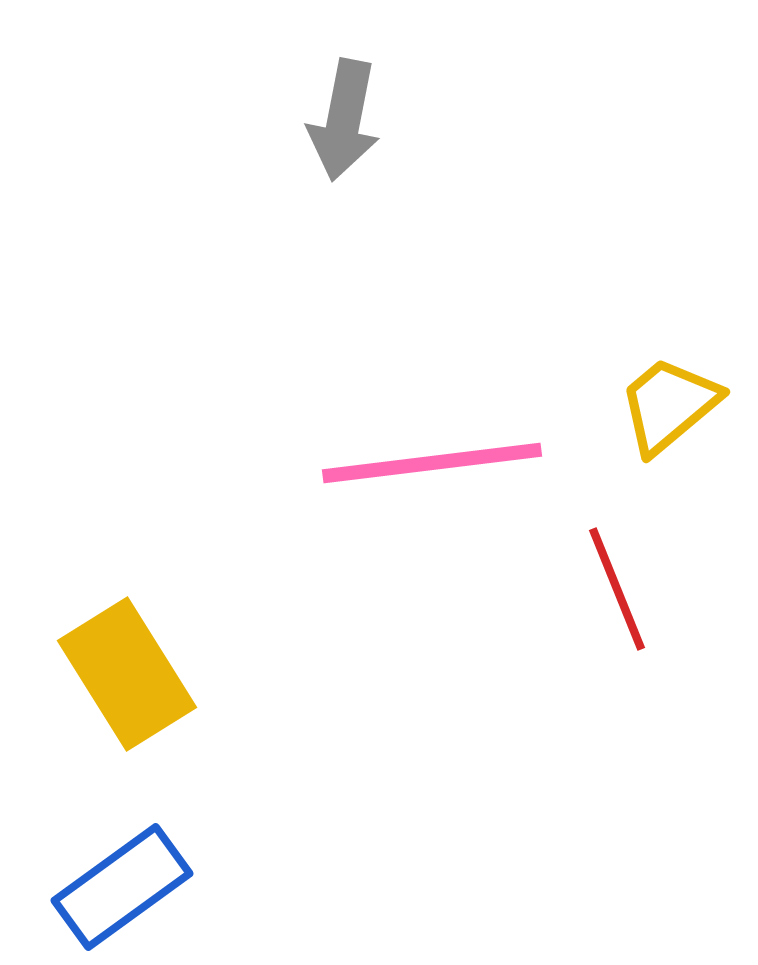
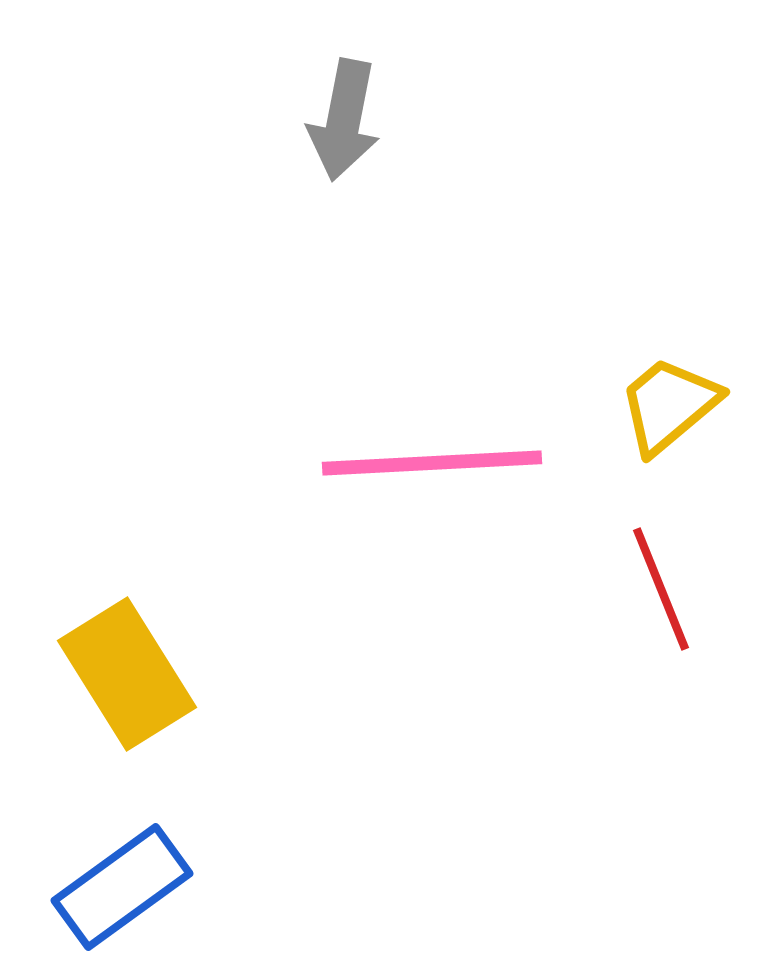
pink line: rotated 4 degrees clockwise
red line: moved 44 px right
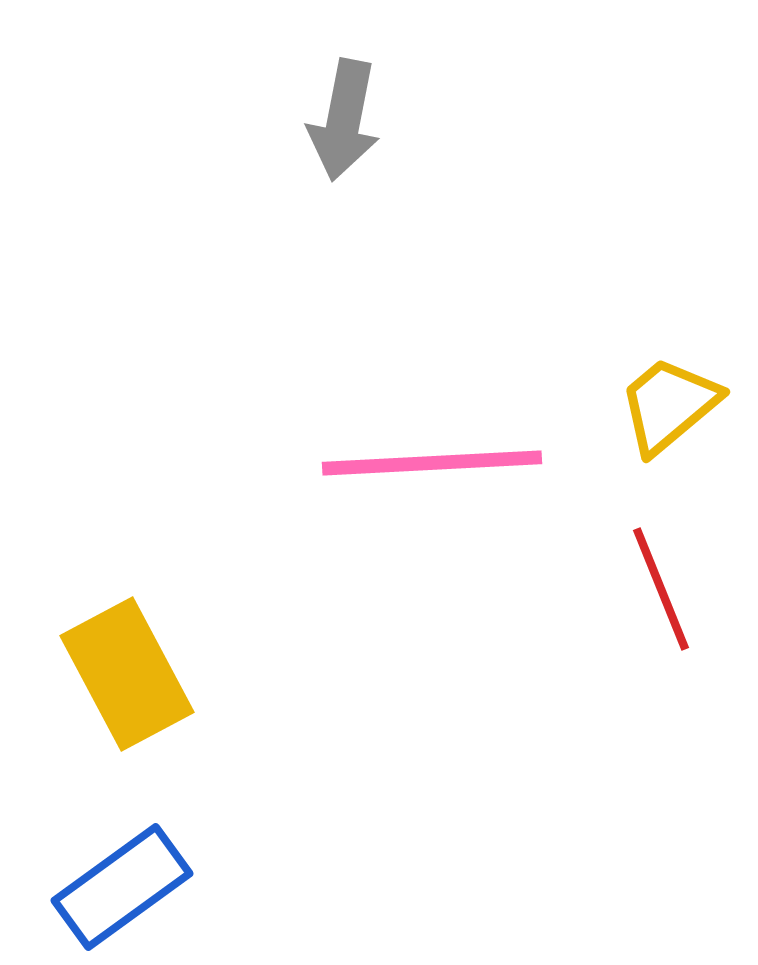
yellow rectangle: rotated 4 degrees clockwise
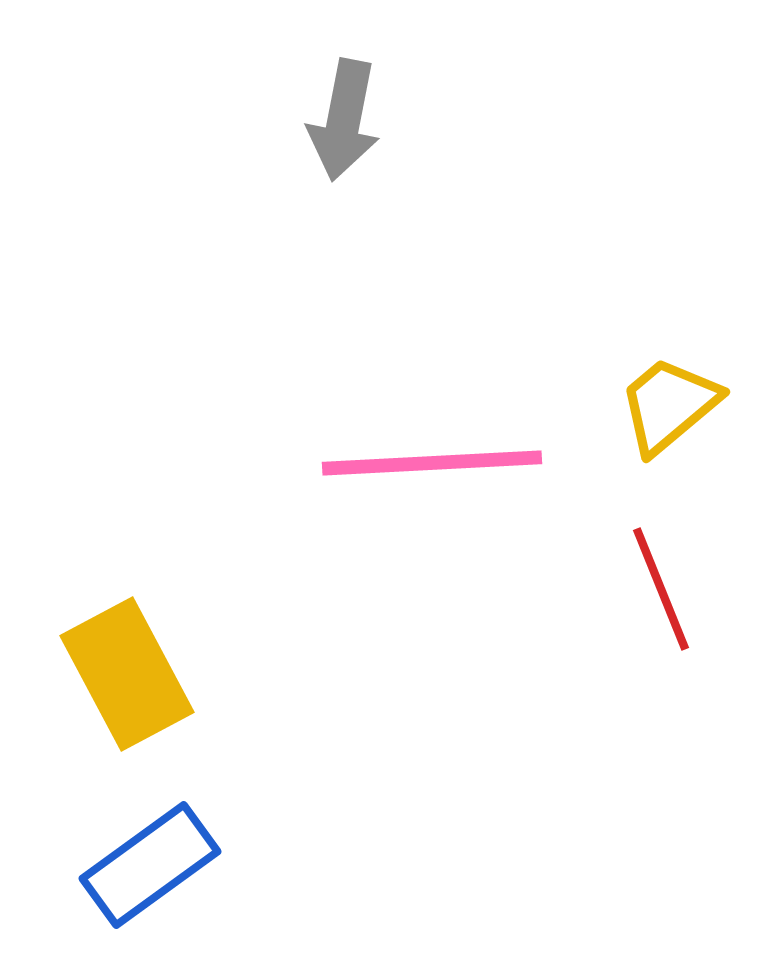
blue rectangle: moved 28 px right, 22 px up
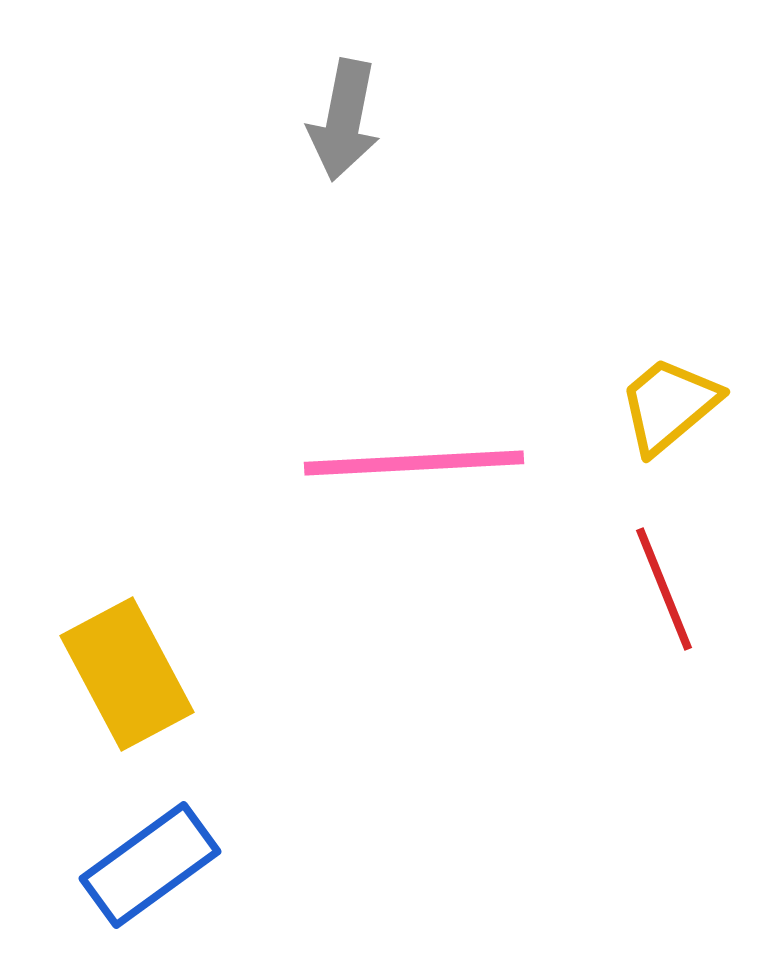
pink line: moved 18 px left
red line: moved 3 px right
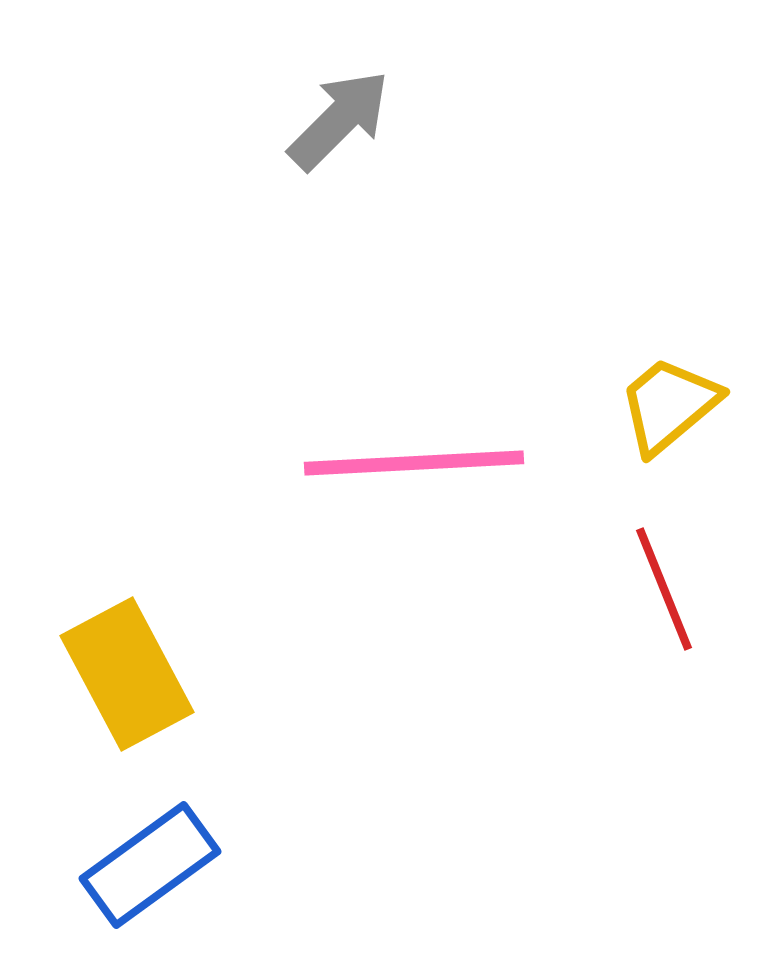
gray arrow: moved 5 px left; rotated 146 degrees counterclockwise
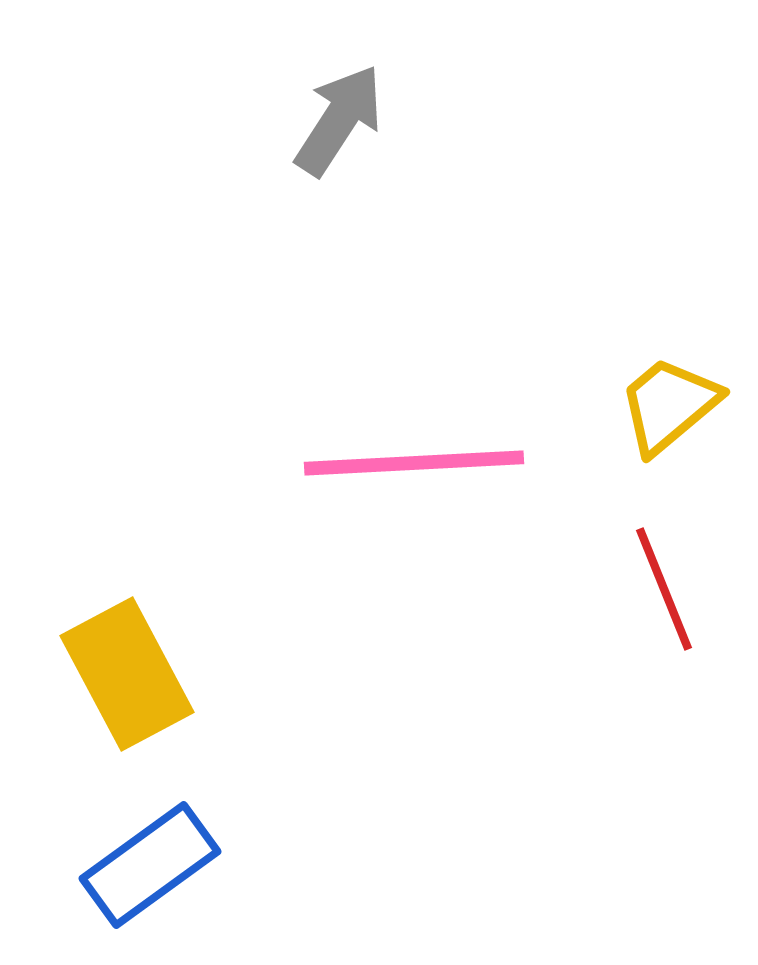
gray arrow: rotated 12 degrees counterclockwise
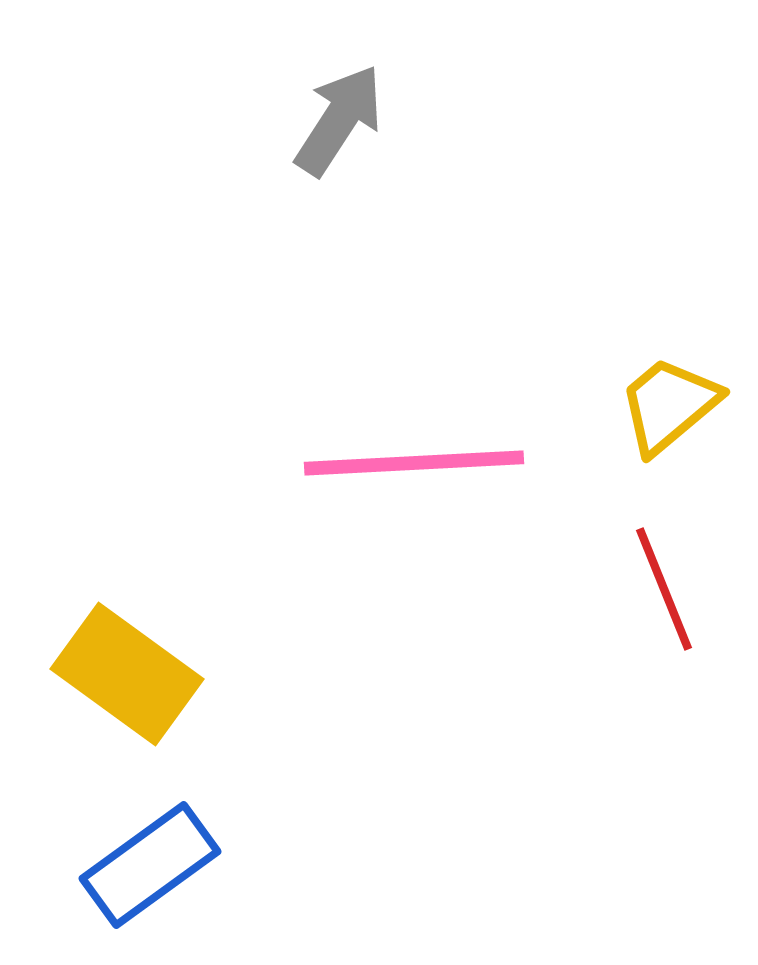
yellow rectangle: rotated 26 degrees counterclockwise
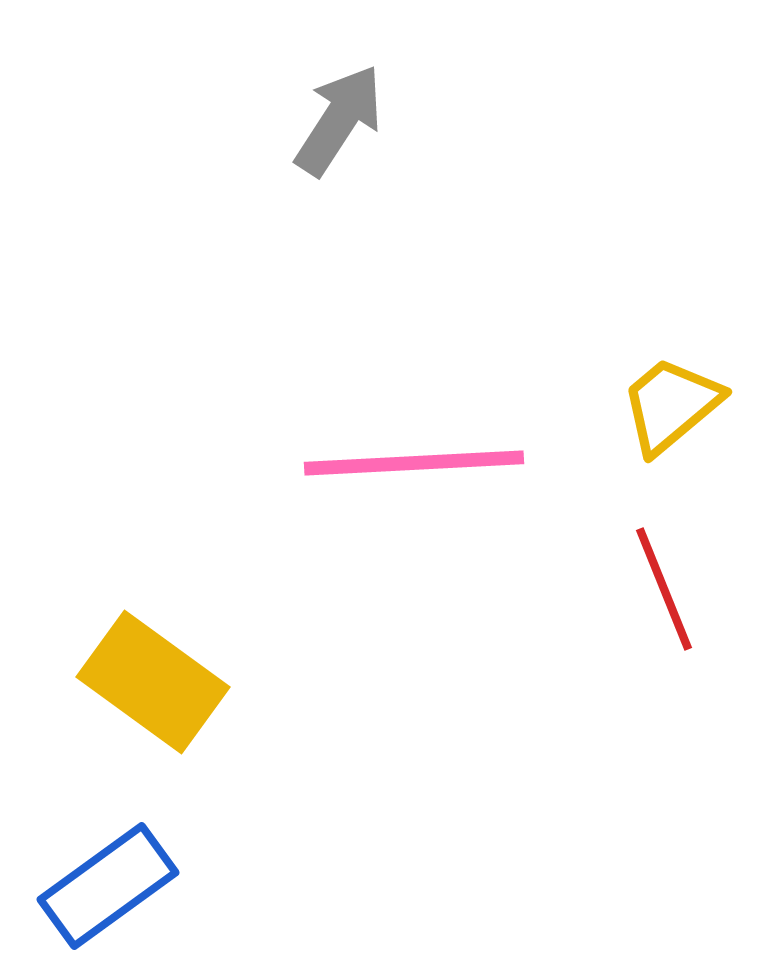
yellow trapezoid: moved 2 px right
yellow rectangle: moved 26 px right, 8 px down
blue rectangle: moved 42 px left, 21 px down
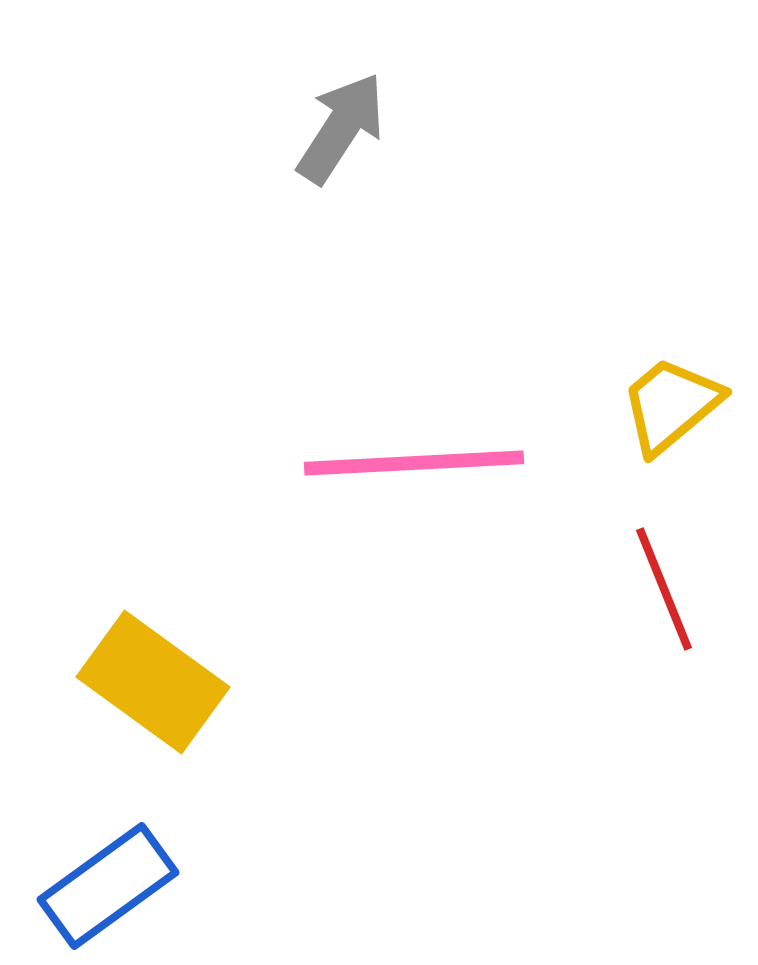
gray arrow: moved 2 px right, 8 px down
